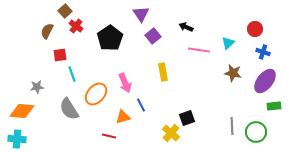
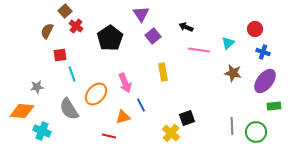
cyan cross: moved 25 px right, 8 px up; rotated 18 degrees clockwise
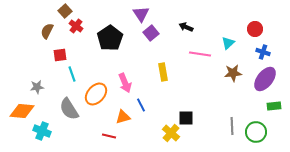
purple square: moved 2 px left, 3 px up
pink line: moved 1 px right, 4 px down
brown star: rotated 18 degrees counterclockwise
purple ellipse: moved 2 px up
black square: moved 1 px left; rotated 21 degrees clockwise
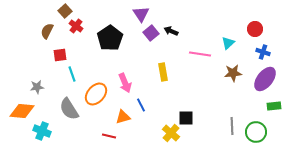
black arrow: moved 15 px left, 4 px down
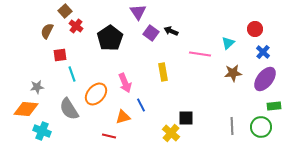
purple triangle: moved 3 px left, 2 px up
purple square: rotated 14 degrees counterclockwise
blue cross: rotated 24 degrees clockwise
orange diamond: moved 4 px right, 2 px up
green circle: moved 5 px right, 5 px up
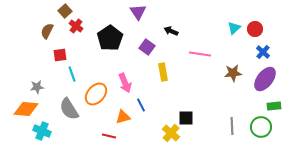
purple square: moved 4 px left, 14 px down
cyan triangle: moved 6 px right, 15 px up
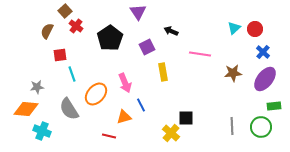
purple square: rotated 28 degrees clockwise
orange triangle: moved 1 px right
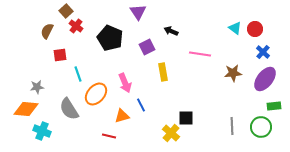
brown square: moved 1 px right
cyan triangle: moved 1 px right; rotated 40 degrees counterclockwise
black pentagon: rotated 15 degrees counterclockwise
cyan line: moved 6 px right
orange triangle: moved 2 px left, 1 px up
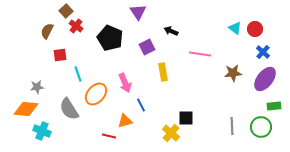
orange triangle: moved 3 px right, 5 px down
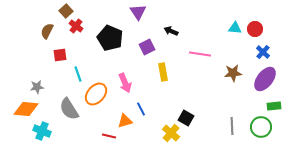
cyan triangle: rotated 32 degrees counterclockwise
blue line: moved 4 px down
black square: rotated 28 degrees clockwise
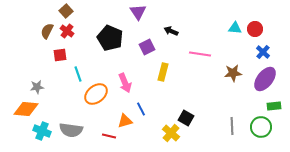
red cross: moved 9 px left, 5 px down
yellow rectangle: rotated 24 degrees clockwise
orange ellipse: rotated 10 degrees clockwise
gray semicircle: moved 2 px right, 21 px down; rotated 50 degrees counterclockwise
